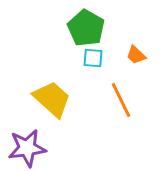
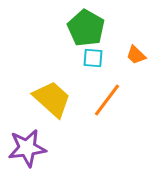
orange line: moved 14 px left; rotated 63 degrees clockwise
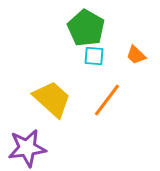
cyan square: moved 1 px right, 2 px up
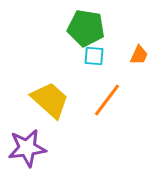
green pentagon: rotated 21 degrees counterclockwise
orange trapezoid: moved 3 px right; rotated 110 degrees counterclockwise
yellow trapezoid: moved 2 px left, 1 px down
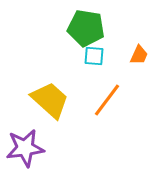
purple star: moved 2 px left
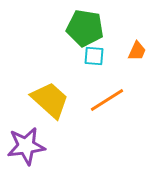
green pentagon: moved 1 px left
orange trapezoid: moved 2 px left, 4 px up
orange line: rotated 21 degrees clockwise
purple star: moved 1 px right, 2 px up
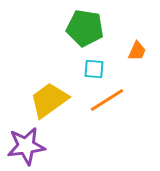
cyan square: moved 13 px down
yellow trapezoid: moved 1 px left; rotated 78 degrees counterclockwise
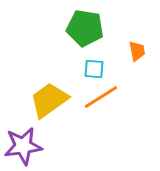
orange trapezoid: rotated 35 degrees counterclockwise
orange line: moved 6 px left, 3 px up
purple star: moved 3 px left
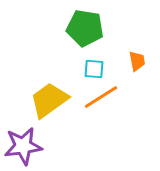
orange trapezoid: moved 10 px down
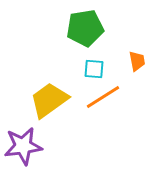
green pentagon: rotated 18 degrees counterclockwise
orange line: moved 2 px right
